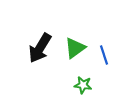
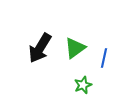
blue line: moved 3 px down; rotated 30 degrees clockwise
green star: rotated 30 degrees counterclockwise
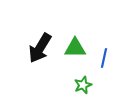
green triangle: rotated 35 degrees clockwise
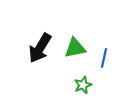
green triangle: rotated 10 degrees counterclockwise
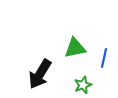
black arrow: moved 26 px down
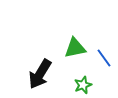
blue line: rotated 48 degrees counterclockwise
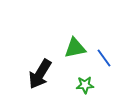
green star: moved 2 px right; rotated 18 degrees clockwise
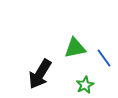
green star: rotated 24 degrees counterclockwise
